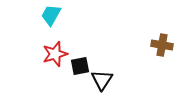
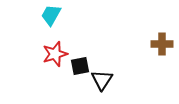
brown cross: moved 1 px up; rotated 10 degrees counterclockwise
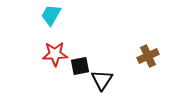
brown cross: moved 14 px left, 12 px down; rotated 25 degrees counterclockwise
red star: rotated 15 degrees clockwise
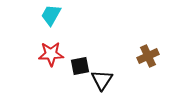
red star: moved 4 px left
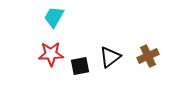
cyan trapezoid: moved 3 px right, 2 px down
black triangle: moved 8 px right, 23 px up; rotated 20 degrees clockwise
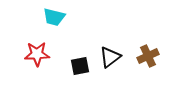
cyan trapezoid: rotated 105 degrees counterclockwise
red star: moved 14 px left
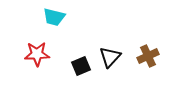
black triangle: rotated 10 degrees counterclockwise
black square: moved 1 px right; rotated 12 degrees counterclockwise
